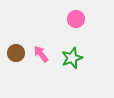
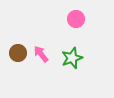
brown circle: moved 2 px right
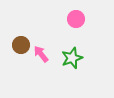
brown circle: moved 3 px right, 8 px up
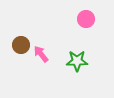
pink circle: moved 10 px right
green star: moved 5 px right, 3 px down; rotated 20 degrees clockwise
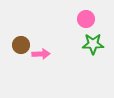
pink arrow: rotated 126 degrees clockwise
green star: moved 16 px right, 17 px up
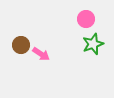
green star: rotated 20 degrees counterclockwise
pink arrow: rotated 36 degrees clockwise
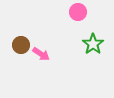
pink circle: moved 8 px left, 7 px up
green star: rotated 15 degrees counterclockwise
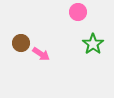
brown circle: moved 2 px up
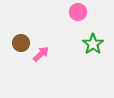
pink arrow: rotated 78 degrees counterclockwise
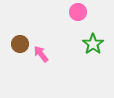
brown circle: moved 1 px left, 1 px down
pink arrow: rotated 84 degrees counterclockwise
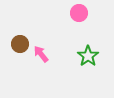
pink circle: moved 1 px right, 1 px down
green star: moved 5 px left, 12 px down
